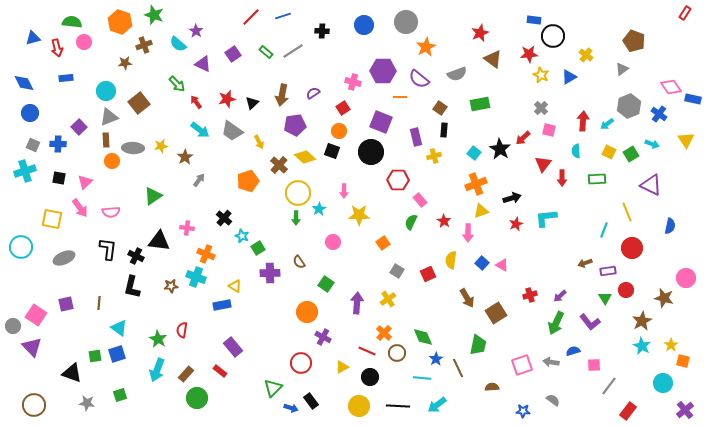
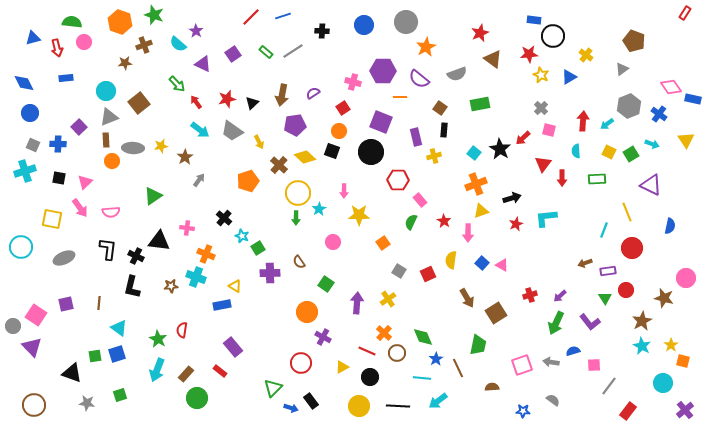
gray square at (397, 271): moved 2 px right
cyan arrow at (437, 405): moved 1 px right, 4 px up
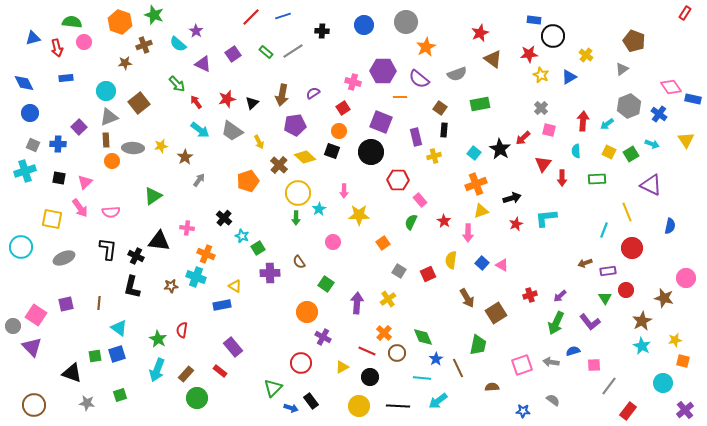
yellow star at (671, 345): moved 4 px right, 5 px up; rotated 24 degrees clockwise
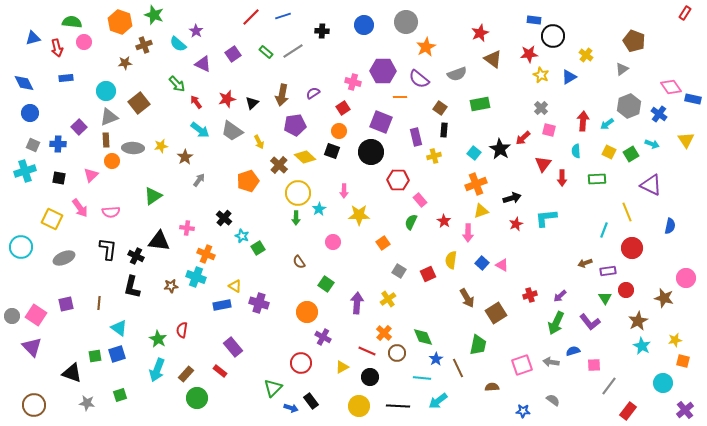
pink triangle at (85, 182): moved 6 px right, 7 px up
yellow square at (52, 219): rotated 15 degrees clockwise
purple cross at (270, 273): moved 11 px left, 30 px down; rotated 18 degrees clockwise
brown star at (642, 321): moved 4 px left
gray circle at (13, 326): moved 1 px left, 10 px up
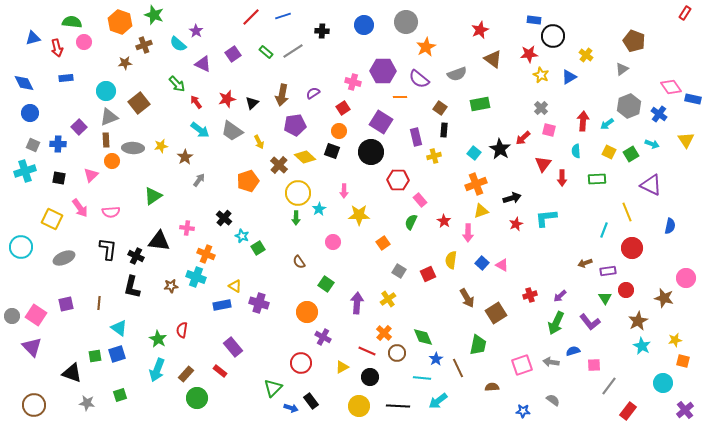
red star at (480, 33): moved 3 px up
purple square at (381, 122): rotated 10 degrees clockwise
